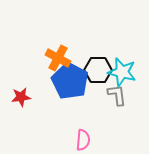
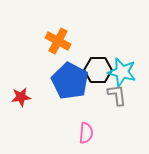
orange cross: moved 17 px up
pink semicircle: moved 3 px right, 7 px up
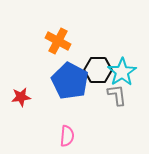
cyan star: rotated 24 degrees clockwise
pink semicircle: moved 19 px left, 3 px down
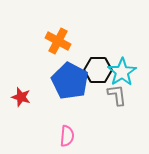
red star: rotated 24 degrees clockwise
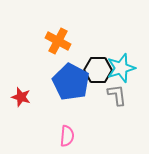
cyan star: moved 1 px left, 4 px up; rotated 16 degrees clockwise
blue pentagon: moved 1 px right, 1 px down
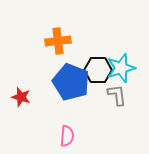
orange cross: rotated 35 degrees counterclockwise
blue pentagon: rotated 6 degrees counterclockwise
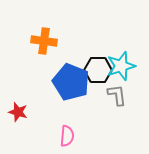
orange cross: moved 14 px left; rotated 15 degrees clockwise
cyan star: moved 2 px up
red star: moved 3 px left, 15 px down
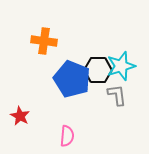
blue pentagon: moved 1 px right, 3 px up
red star: moved 2 px right, 4 px down; rotated 12 degrees clockwise
